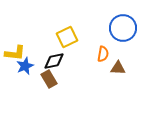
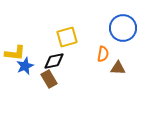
yellow square: rotated 10 degrees clockwise
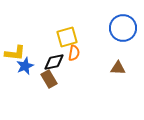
orange semicircle: moved 29 px left, 1 px up
black diamond: moved 1 px down
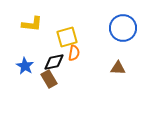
yellow L-shape: moved 17 px right, 29 px up
blue star: rotated 18 degrees counterclockwise
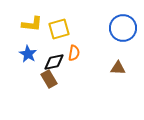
yellow square: moved 8 px left, 8 px up
blue star: moved 3 px right, 12 px up
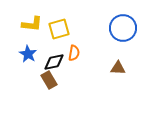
brown rectangle: moved 1 px down
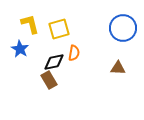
yellow L-shape: moved 2 px left; rotated 110 degrees counterclockwise
blue star: moved 8 px left, 5 px up
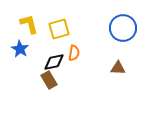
yellow L-shape: moved 1 px left
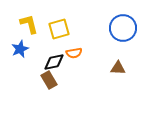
blue star: rotated 18 degrees clockwise
orange semicircle: rotated 70 degrees clockwise
